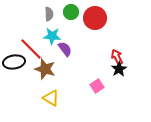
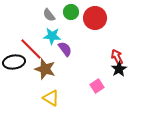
gray semicircle: moved 1 px down; rotated 144 degrees clockwise
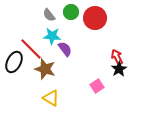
black ellipse: rotated 55 degrees counterclockwise
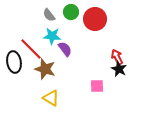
red circle: moved 1 px down
black ellipse: rotated 35 degrees counterclockwise
black star: rotated 14 degrees counterclockwise
pink square: rotated 32 degrees clockwise
